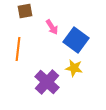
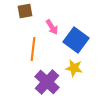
orange line: moved 15 px right
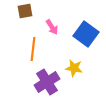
blue square: moved 10 px right, 6 px up
purple cross: rotated 15 degrees clockwise
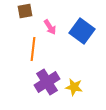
pink arrow: moved 2 px left
blue square: moved 4 px left, 3 px up
yellow star: moved 19 px down
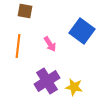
brown square: rotated 21 degrees clockwise
pink arrow: moved 17 px down
orange line: moved 15 px left, 3 px up
purple cross: moved 1 px up
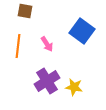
pink arrow: moved 3 px left
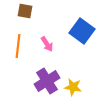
yellow star: moved 1 px left
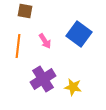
blue square: moved 3 px left, 3 px down
pink arrow: moved 2 px left, 3 px up
purple cross: moved 4 px left, 2 px up
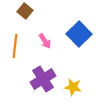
brown square: rotated 28 degrees clockwise
blue square: rotated 10 degrees clockwise
orange line: moved 3 px left
